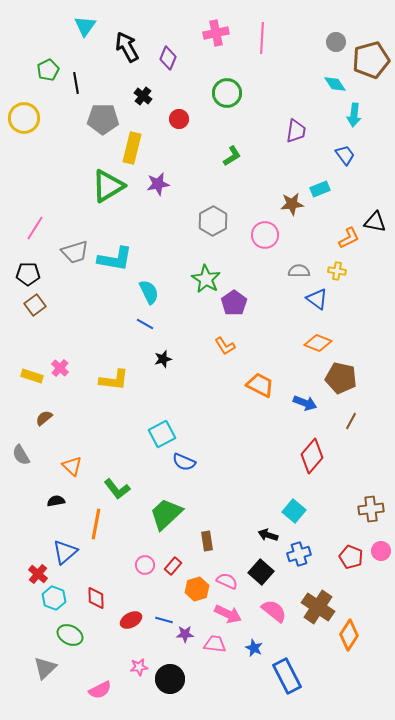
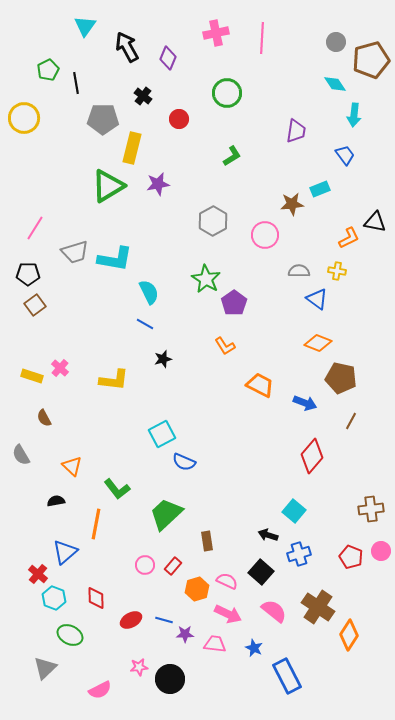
brown semicircle at (44, 418): rotated 78 degrees counterclockwise
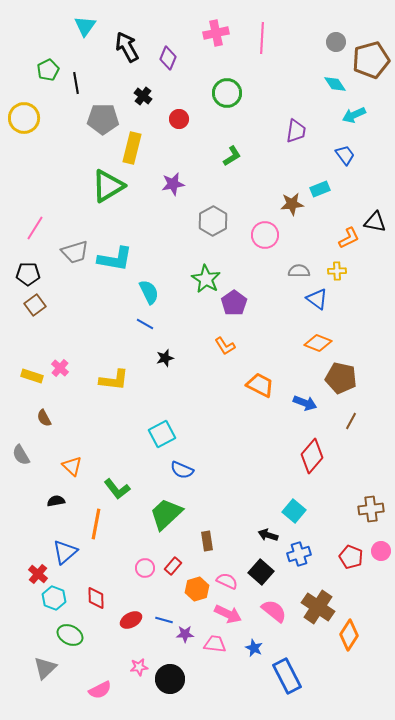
cyan arrow at (354, 115): rotated 60 degrees clockwise
purple star at (158, 184): moved 15 px right
yellow cross at (337, 271): rotated 12 degrees counterclockwise
black star at (163, 359): moved 2 px right, 1 px up
blue semicircle at (184, 462): moved 2 px left, 8 px down
pink circle at (145, 565): moved 3 px down
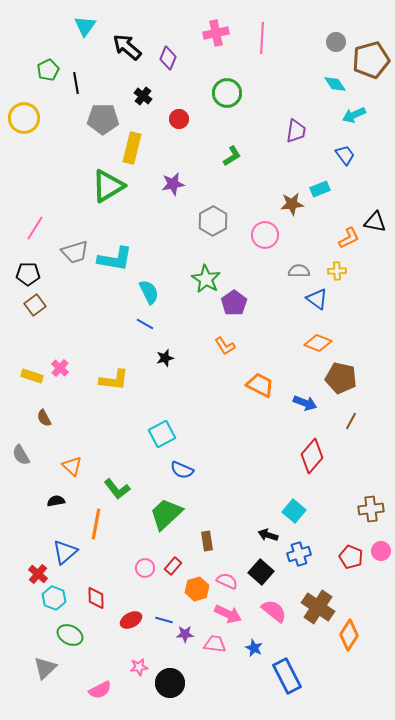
black arrow at (127, 47): rotated 20 degrees counterclockwise
black circle at (170, 679): moved 4 px down
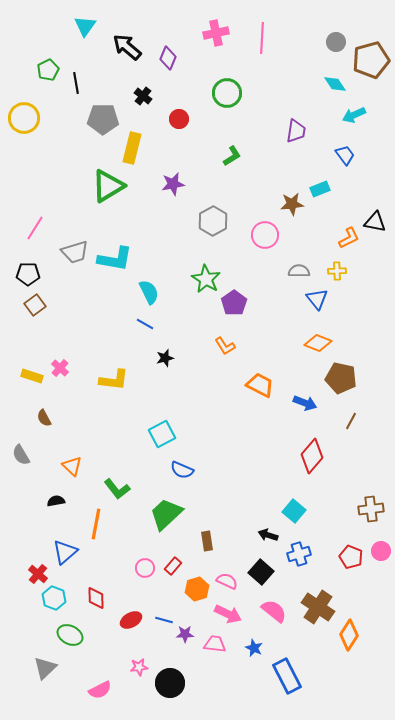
blue triangle at (317, 299): rotated 15 degrees clockwise
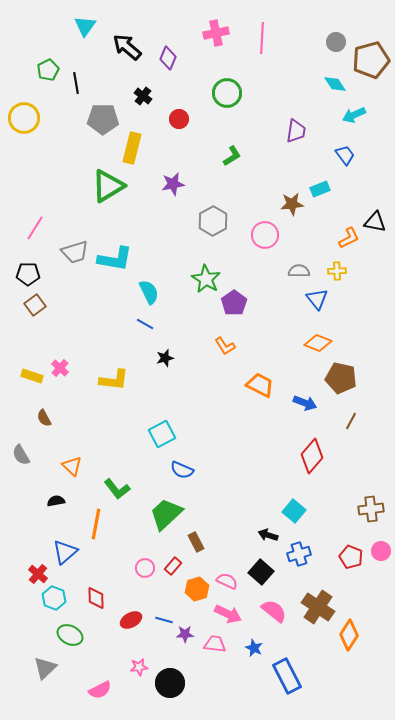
brown rectangle at (207, 541): moved 11 px left, 1 px down; rotated 18 degrees counterclockwise
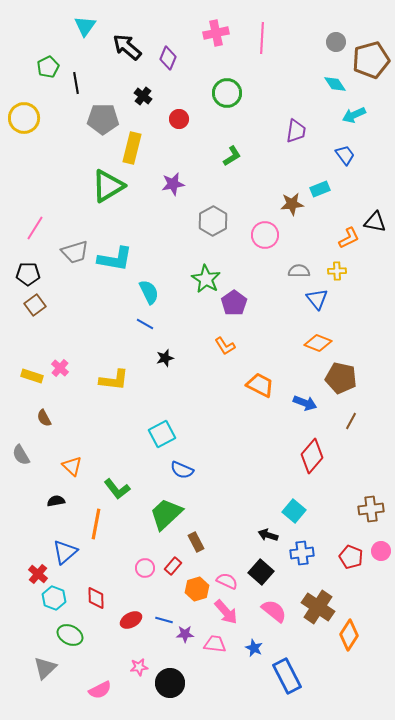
green pentagon at (48, 70): moved 3 px up
blue cross at (299, 554): moved 3 px right, 1 px up; rotated 10 degrees clockwise
pink arrow at (228, 614): moved 2 px left, 2 px up; rotated 24 degrees clockwise
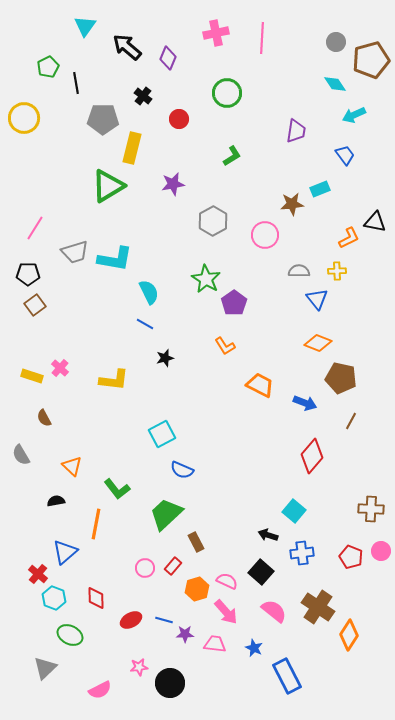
brown cross at (371, 509): rotated 10 degrees clockwise
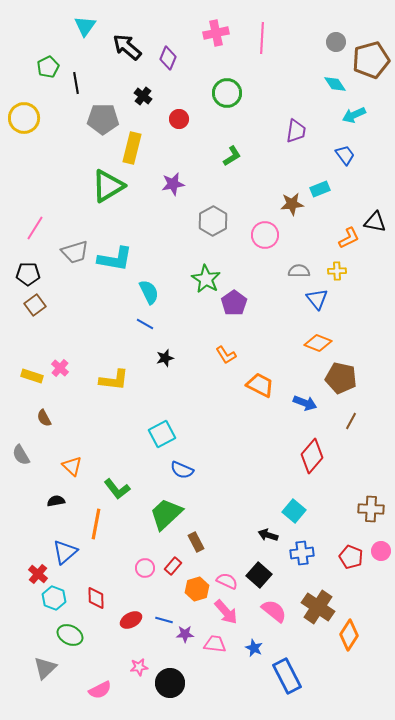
orange L-shape at (225, 346): moved 1 px right, 9 px down
black square at (261, 572): moved 2 px left, 3 px down
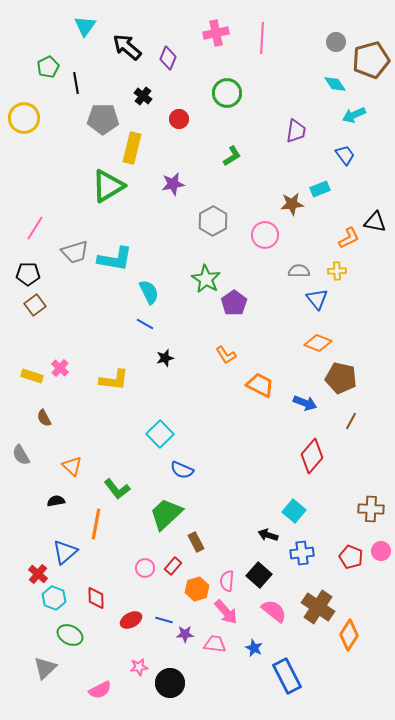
cyan square at (162, 434): moved 2 px left; rotated 16 degrees counterclockwise
pink semicircle at (227, 581): rotated 110 degrees counterclockwise
